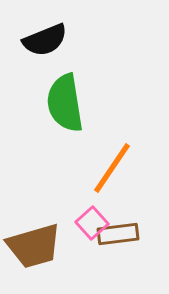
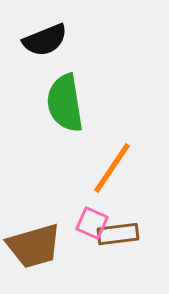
pink square: rotated 24 degrees counterclockwise
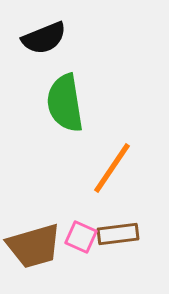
black semicircle: moved 1 px left, 2 px up
pink square: moved 11 px left, 14 px down
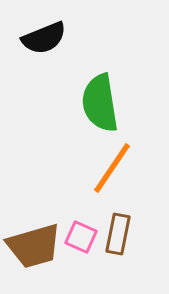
green semicircle: moved 35 px right
brown rectangle: rotated 72 degrees counterclockwise
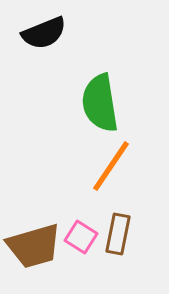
black semicircle: moved 5 px up
orange line: moved 1 px left, 2 px up
pink square: rotated 8 degrees clockwise
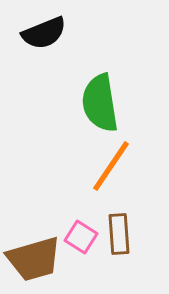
brown rectangle: moved 1 px right; rotated 15 degrees counterclockwise
brown trapezoid: moved 13 px down
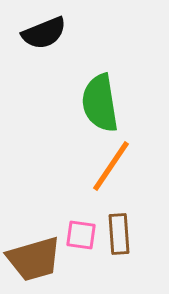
pink square: moved 2 px up; rotated 24 degrees counterclockwise
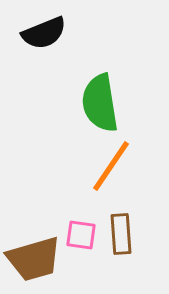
brown rectangle: moved 2 px right
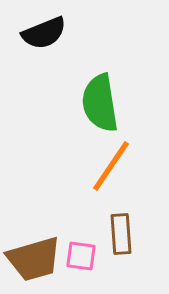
pink square: moved 21 px down
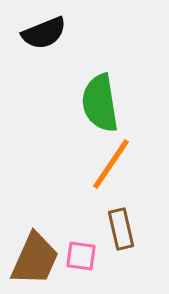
orange line: moved 2 px up
brown rectangle: moved 5 px up; rotated 9 degrees counterclockwise
brown trapezoid: moved 1 px right; rotated 50 degrees counterclockwise
